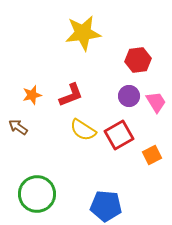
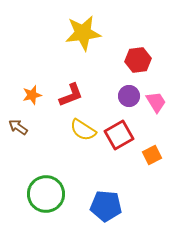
green circle: moved 9 px right
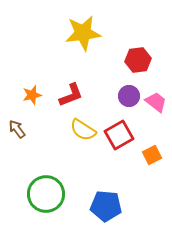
pink trapezoid: rotated 20 degrees counterclockwise
brown arrow: moved 1 px left, 2 px down; rotated 18 degrees clockwise
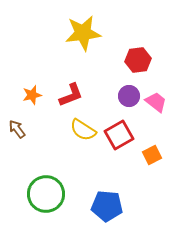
blue pentagon: moved 1 px right
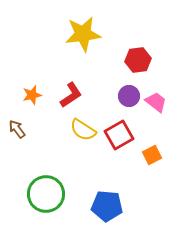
yellow star: moved 1 px down
red L-shape: rotated 12 degrees counterclockwise
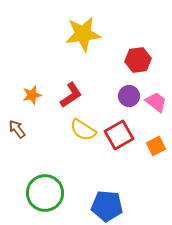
orange square: moved 4 px right, 9 px up
green circle: moved 1 px left, 1 px up
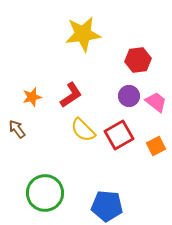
orange star: moved 2 px down
yellow semicircle: rotated 12 degrees clockwise
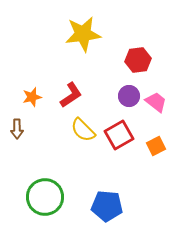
brown arrow: rotated 144 degrees counterclockwise
green circle: moved 4 px down
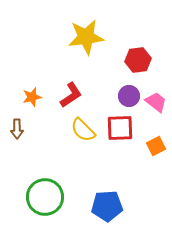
yellow star: moved 3 px right, 3 px down
red square: moved 1 px right, 7 px up; rotated 28 degrees clockwise
blue pentagon: rotated 8 degrees counterclockwise
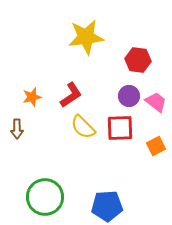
red hexagon: rotated 15 degrees clockwise
yellow semicircle: moved 3 px up
